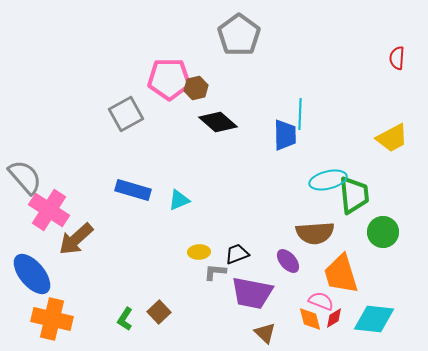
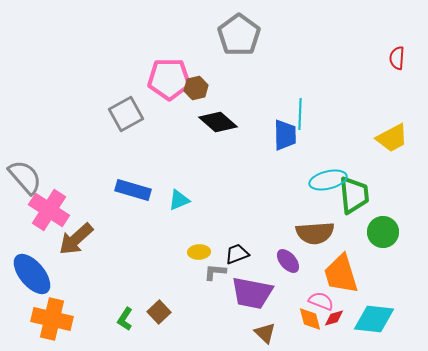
red diamond: rotated 15 degrees clockwise
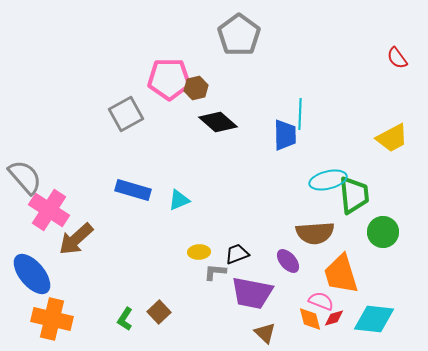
red semicircle: rotated 40 degrees counterclockwise
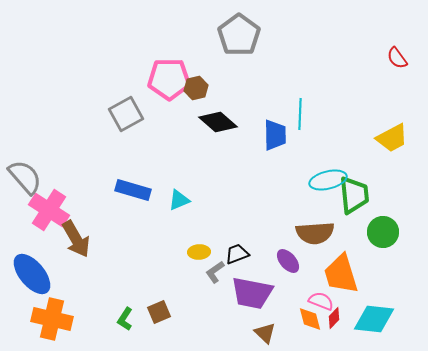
blue trapezoid: moved 10 px left
brown arrow: rotated 78 degrees counterclockwise
gray L-shape: rotated 40 degrees counterclockwise
brown square: rotated 20 degrees clockwise
red diamond: rotated 30 degrees counterclockwise
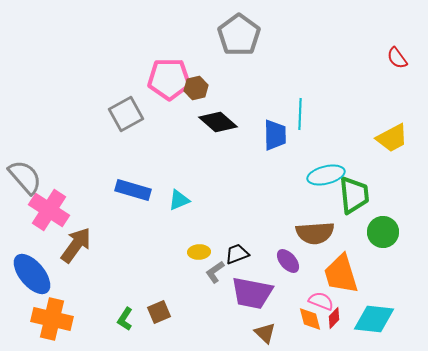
cyan ellipse: moved 2 px left, 5 px up
brown arrow: moved 6 px down; rotated 114 degrees counterclockwise
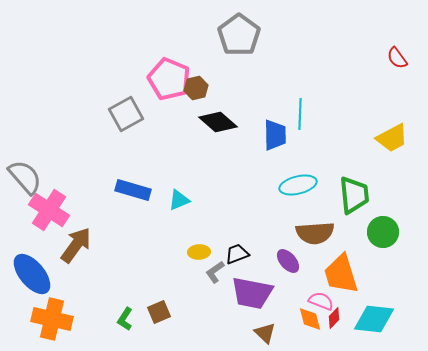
pink pentagon: rotated 24 degrees clockwise
cyan ellipse: moved 28 px left, 10 px down
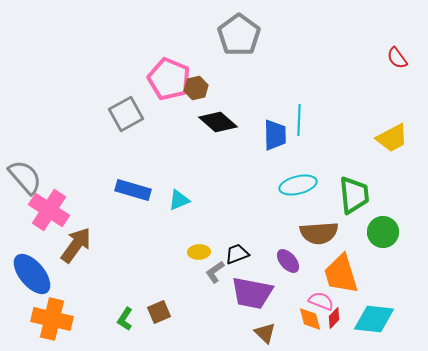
cyan line: moved 1 px left, 6 px down
brown semicircle: moved 4 px right
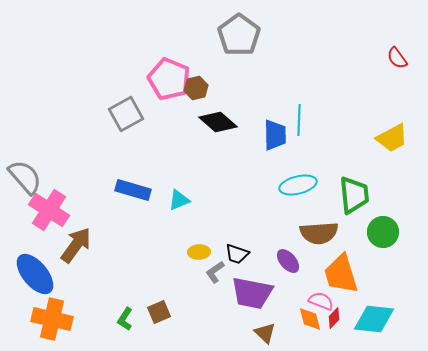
black trapezoid: rotated 140 degrees counterclockwise
blue ellipse: moved 3 px right
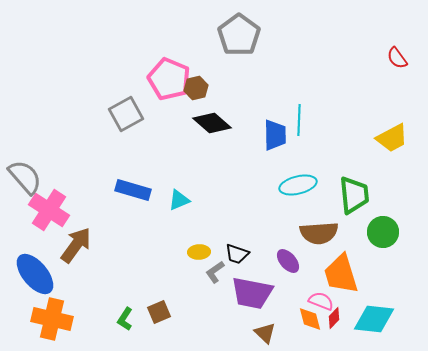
black diamond: moved 6 px left, 1 px down
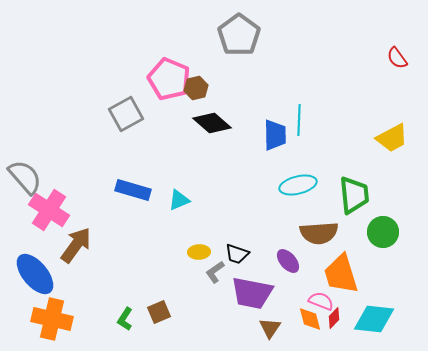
brown triangle: moved 5 px right, 5 px up; rotated 20 degrees clockwise
